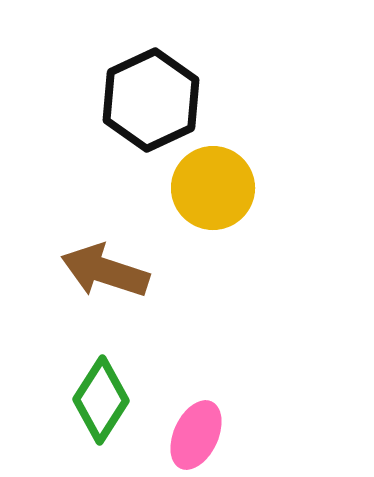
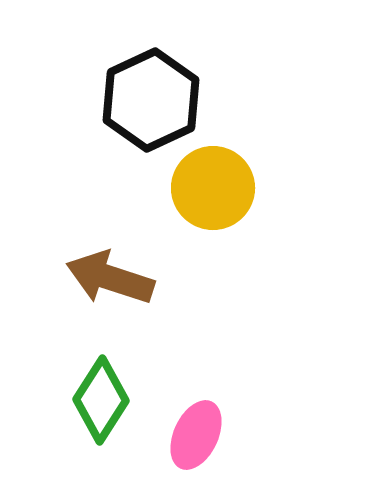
brown arrow: moved 5 px right, 7 px down
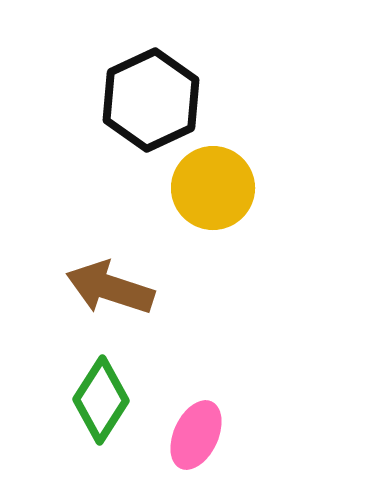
brown arrow: moved 10 px down
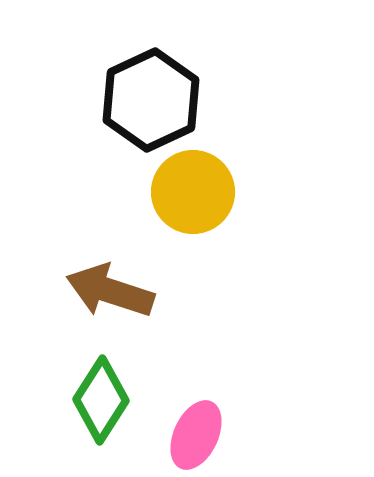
yellow circle: moved 20 px left, 4 px down
brown arrow: moved 3 px down
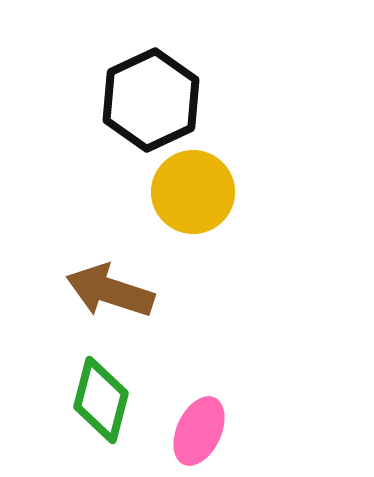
green diamond: rotated 18 degrees counterclockwise
pink ellipse: moved 3 px right, 4 px up
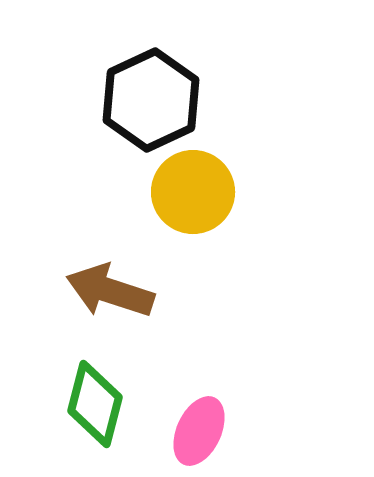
green diamond: moved 6 px left, 4 px down
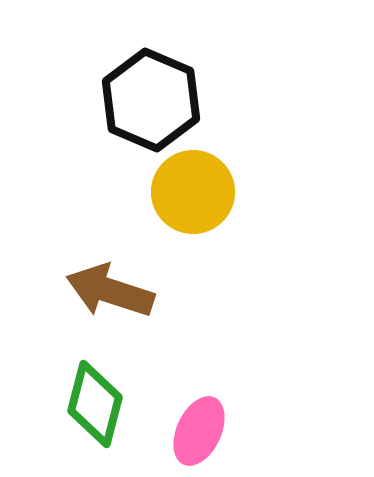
black hexagon: rotated 12 degrees counterclockwise
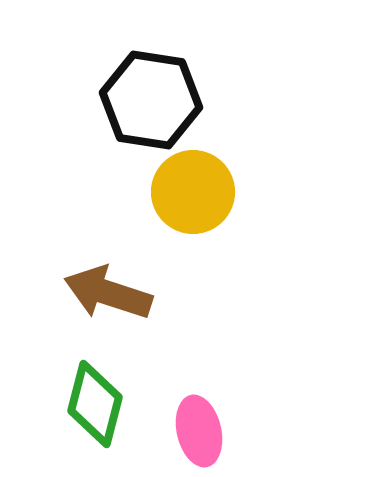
black hexagon: rotated 14 degrees counterclockwise
brown arrow: moved 2 px left, 2 px down
pink ellipse: rotated 38 degrees counterclockwise
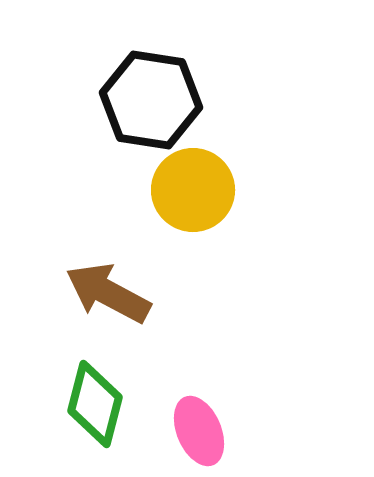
yellow circle: moved 2 px up
brown arrow: rotated 10 degrees clockwise
pink ellipse: rotated 10 degrees counterclockwise
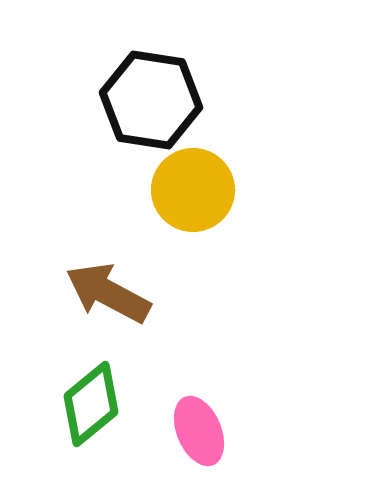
green diamond: moved 4 px left; rotated 36 degrees clockwise
